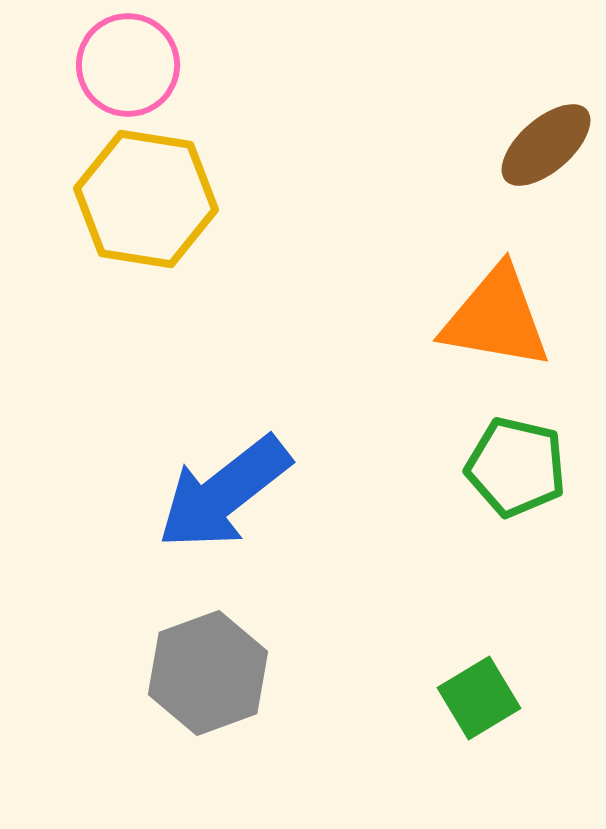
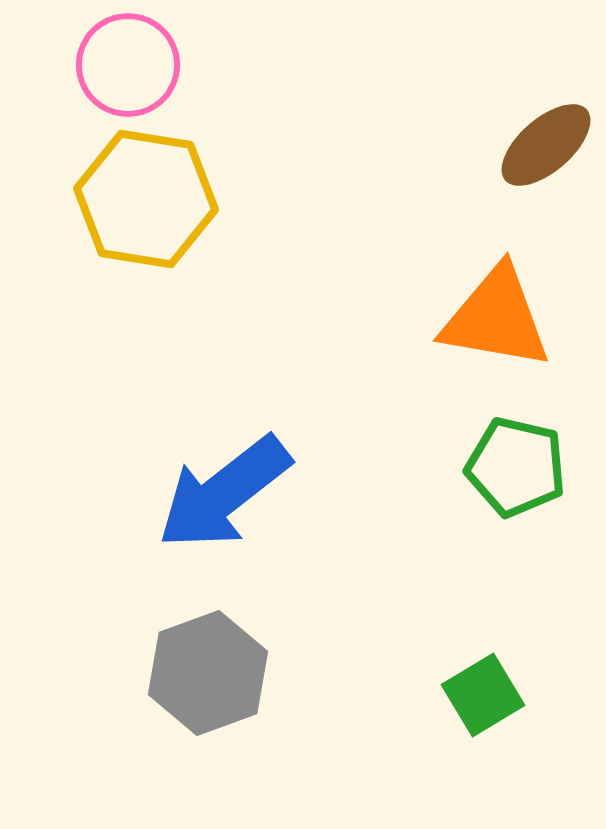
green square: moved 4 px right, 3 px up
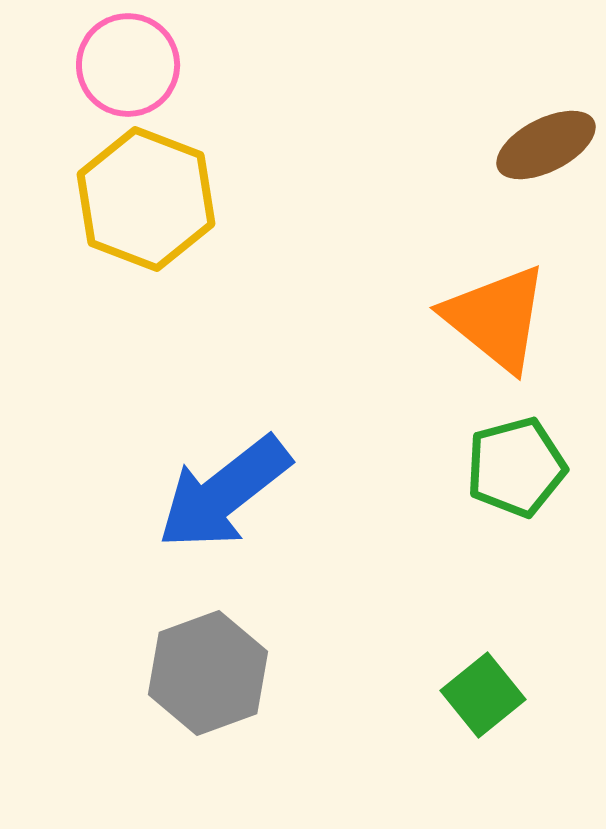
brown ellipse: rotated 14 degrees clockwise
yellow hexagon: rotated 12 degrees clockwise
orange triangle: rotated 29 degrees clockwise
green pentagon: rotated 28 degrees counterclockwise
green square: rotated 8 degrees counterclockwise
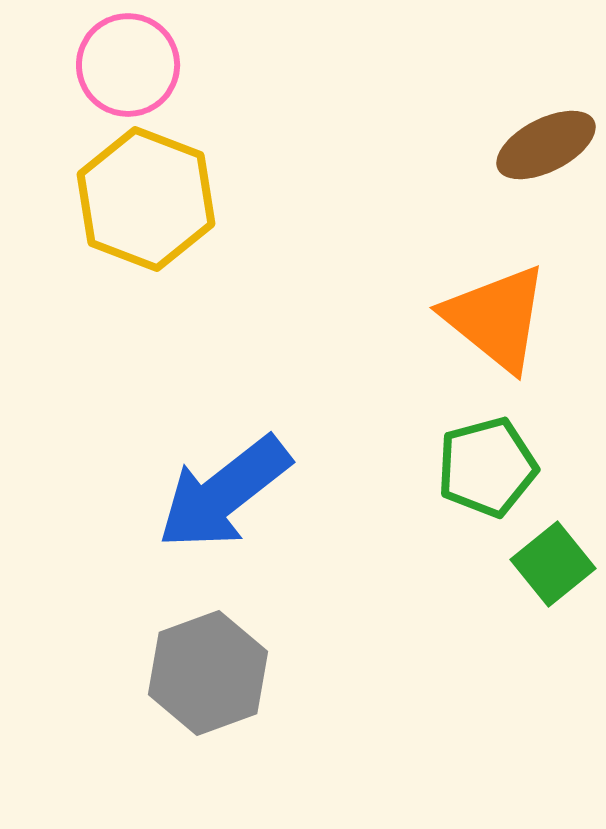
green pentagon: moved 29 px left
green square: moved 70 px right, 131 px up
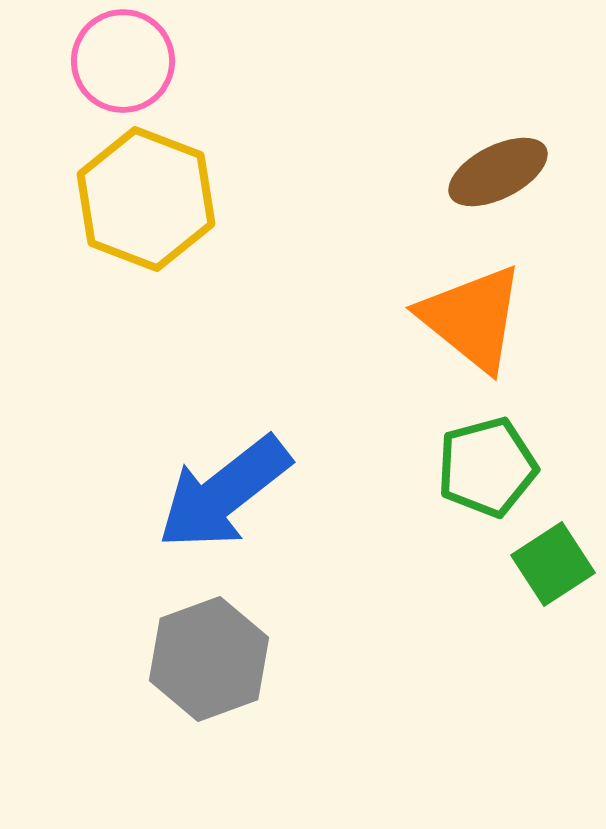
pink circle: moved 5 px left, 4 px up
brown ellipse: moved 48 px left, 27 px down
orange triangle: moved 24 px left
green square: rotated 6 degrees clockwise
gray hexagon: moved 1 px right, 14 px up
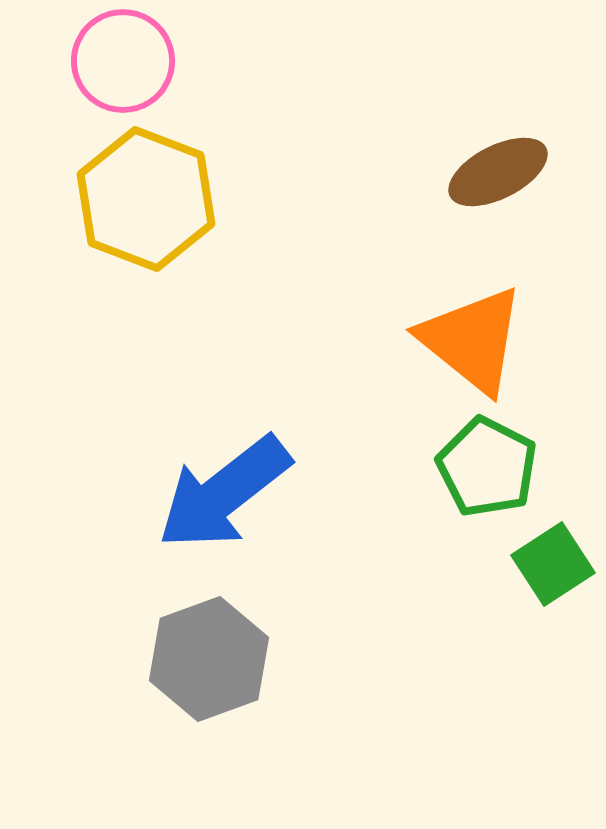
orange triangle: moved 22 px down
green pentagon: rotated 30 degrees counterclockwise
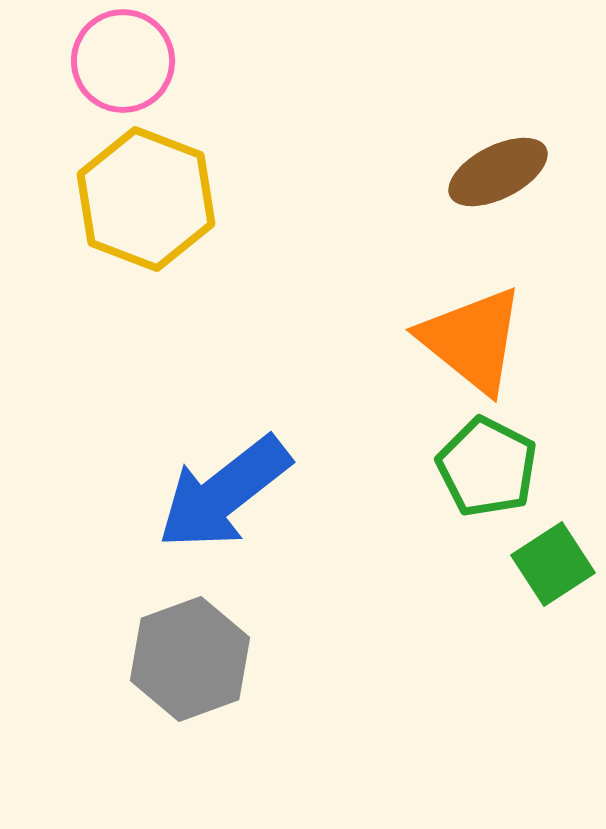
gray hexagon: moved 19 px left
